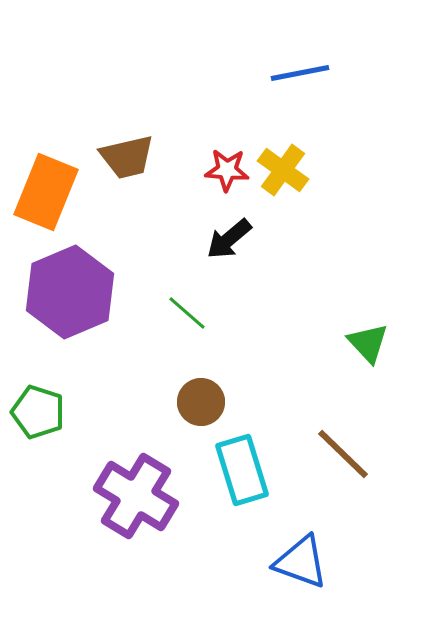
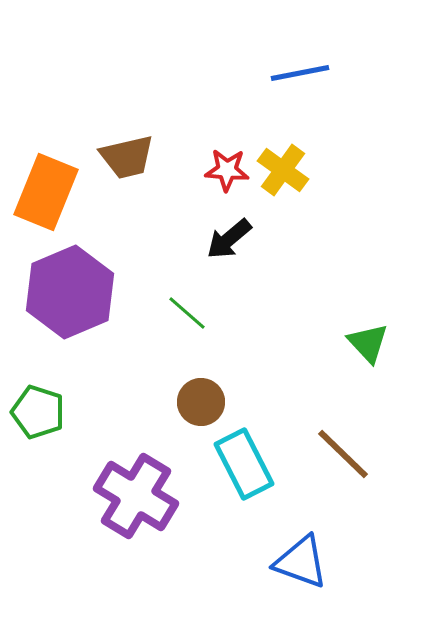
cyan rectangle: moved 2 px right, 6 px up; rotated 10 degrees counterclockwise
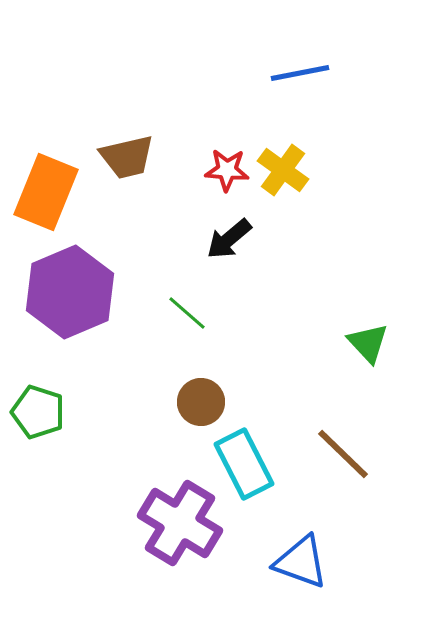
purple cross: moved 44 px right, 27 px down
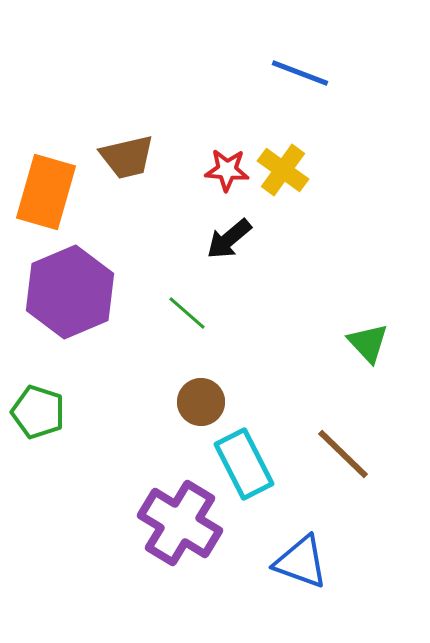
blue line: rotated 32 degrees clockwise
orange rectangle: rotated 6 degrees counterclockwise
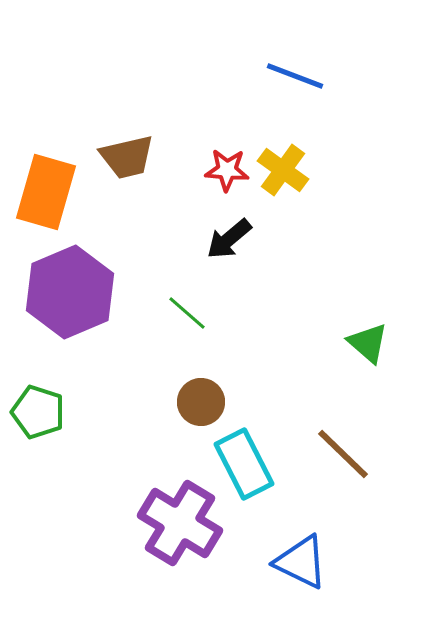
blue line: moved 5 px left, 3 px down
green triangle: rotated 6 degrees counterclockwise
blue triangle: rotated 6 degrees clockwise
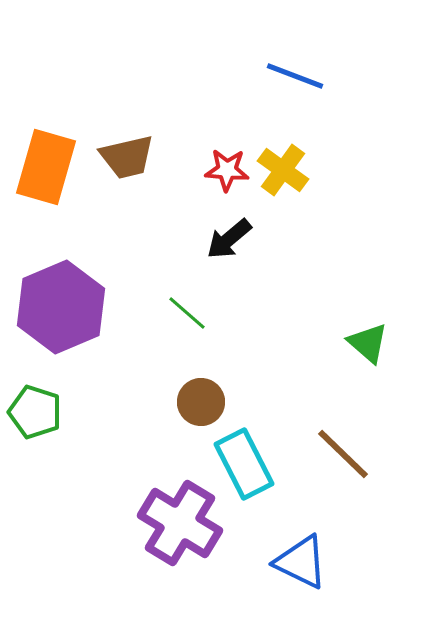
orange rectangle: moved 25 px up
purple hexagon: moved 9 px left, 15 px down
green pentagon: moved 3 px left
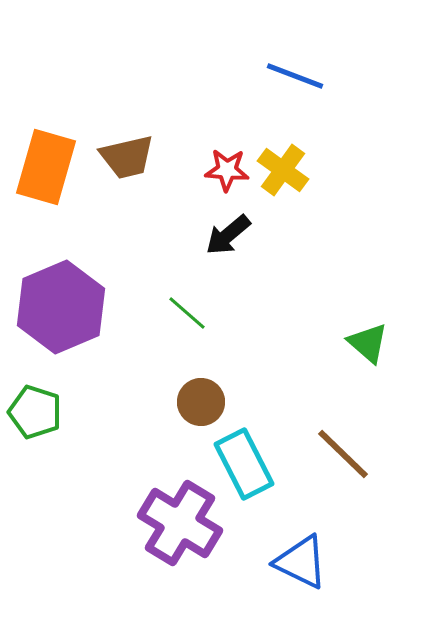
black arrow: moved 1 px left, 4 px up
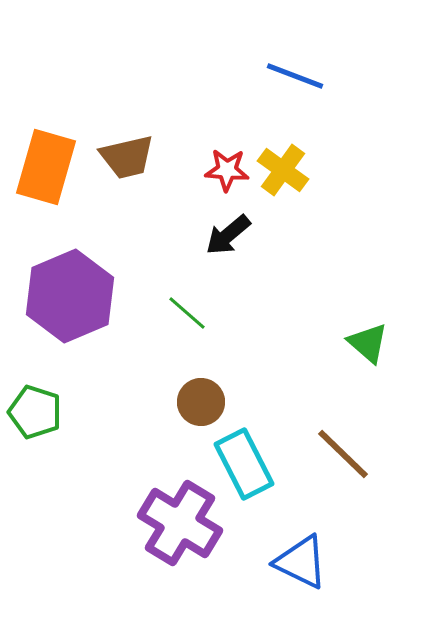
purple hexagon: moved 9 px right, 11 px up
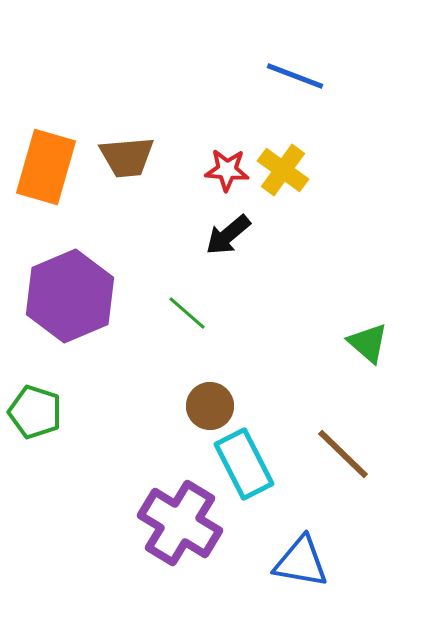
brown trapezoid: rotated 8 degrees clockwise
brown circle: moved 9 px right, 4 px down
blue triangle: rotated 16 degrees counterclockwise
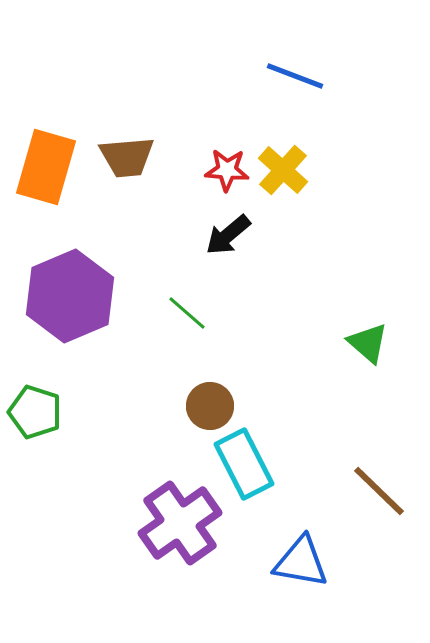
yellow cross: rotated 6 degrees clockwise
brown line: moved 36 px right, 37 px down
purple cross: rotated 24 degrees clockwise
